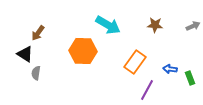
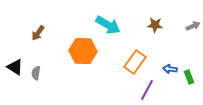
black triangle: moved 10 px left, 13 px down
green rectangle: moved 1 px left, 1 px up
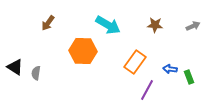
brown arrow: moved 10 px right, 10 px up
